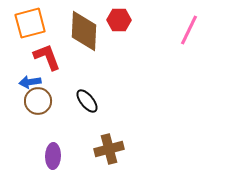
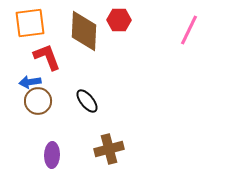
orange square: rotated 8 degrees clockwise
purple ellipse: moved 1 px left, 1 px up
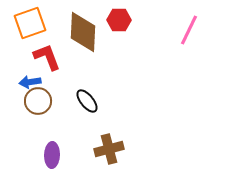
orange square: rotated 12 degrees counterclockwise
brown diamond: moved 1 px left, 1 px down
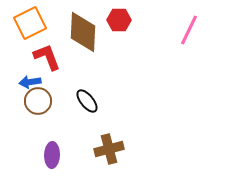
orange square: rotated 8 degrees counterclockwise
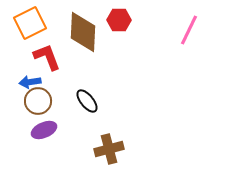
purple ellipse: moved 8 px left, 25 px up; rotated 65 degrees clockwise
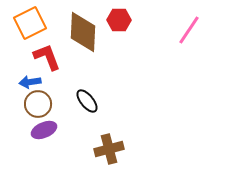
pink line: rotated 8 degrees clockwise
brown circle: moved 3 px down
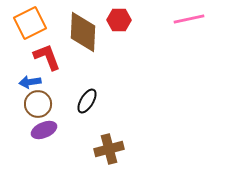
pink line: moved 11 px up; rotated 44 degrees clockwise
black ellipse: rotated 70 degrees clockwise
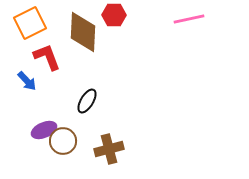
red hexagon: moved 5 px left, 5 px up
blue arrow: moved 3 px left, 1 px up; rotated 125 degrees counterclockwise
brown circle: moved 25 px right, 37 px down
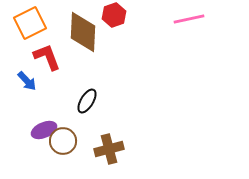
red hexagon: rotated 20 degrees counterclockwise
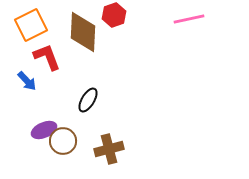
orange square: moved 1 px right, 2 px down
black ellipse: moved 1 px right, 1 px up
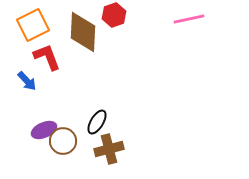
orange square: moved 2 px right
black ellipse: moved 9 px right, 22 px down
